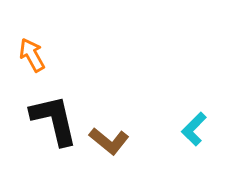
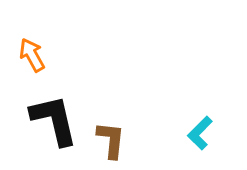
cyan L-shape: moved 6 px right, 4 px down
brown L-shape: moved 2 px right, 1 px up; rotated 123 degrees counterclockwise
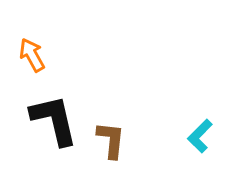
cyan L-shape: moved 3 px down
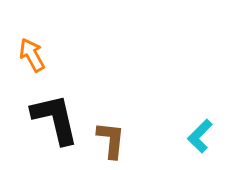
black L-shape: moved 1 px right, 1 px up
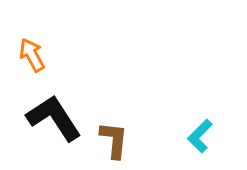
black L-shape: moved 1 px left, 1 px up; rotated 20 degrees counterclockwise
brown L-shape: moved 3 px right
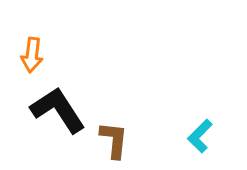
orange arrow: rotated 144 degrees counterclockwise
black L-shape: moved 4 px right, 8 px up
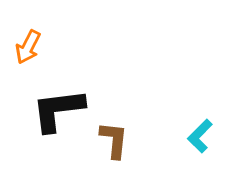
orange arrow: moved 4 px left, 8 px up; rotated 20 degrees clockwise
black L-shape: rotated 64 degrees counterclockwise
